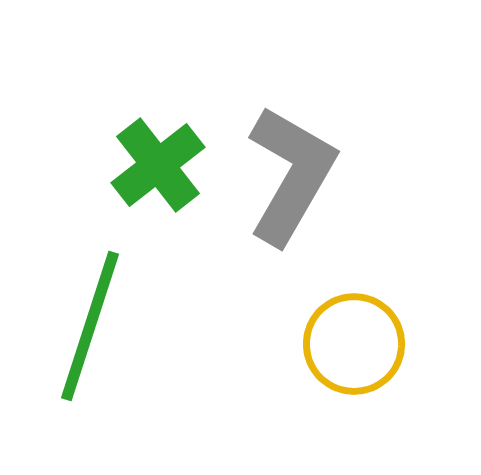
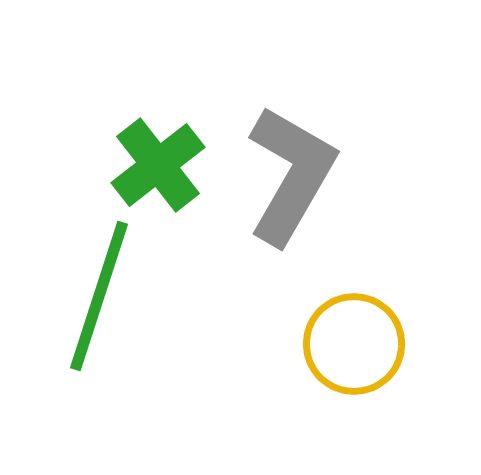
green line: moved 9 px right, 30 px up
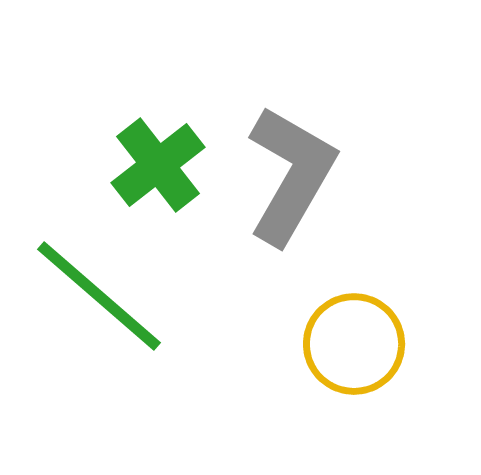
green line: rotated 67 degrees counterclockwise
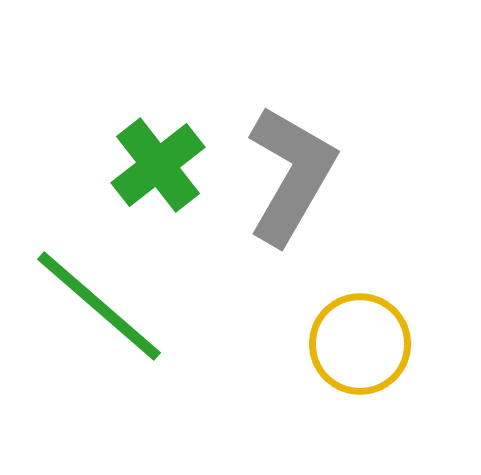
green line: moved 10 px down
yellow circle: moved 6 px right
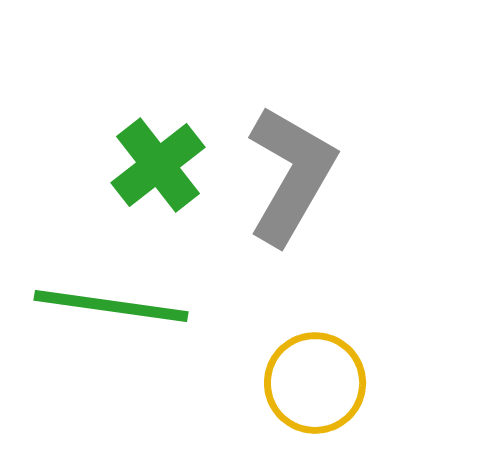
green line: moved 12 px right; rotated 33 degrees counterclockwise
yellow circle: moved 45 px left, 39 px down
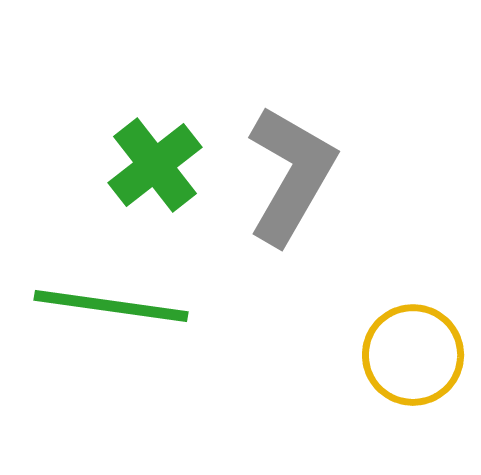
green cross: moved 3 px left
yellow circle: moved 98 px right, 28 px up
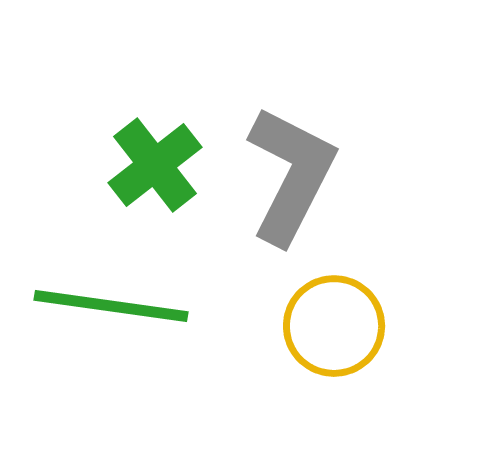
gray L-shape: rotated 3 degrees counterclockwise
yellow circle: moved 79 px left, 29 px up
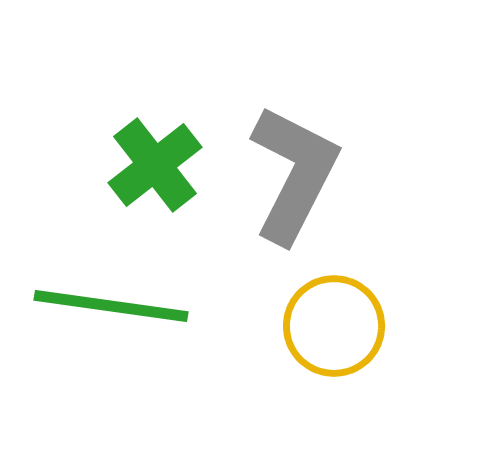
gray L-shape: moved 3 px right, 1 px up
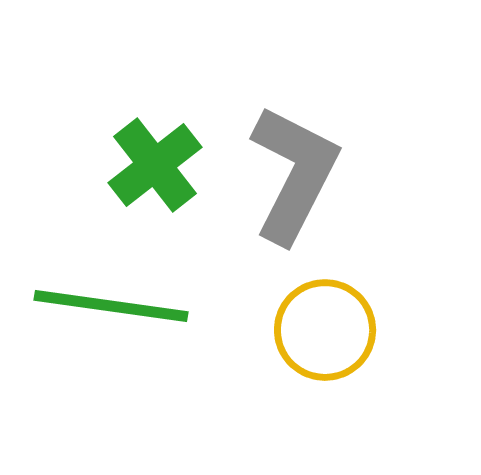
yellow circle: moved 9 px left, 4 px down
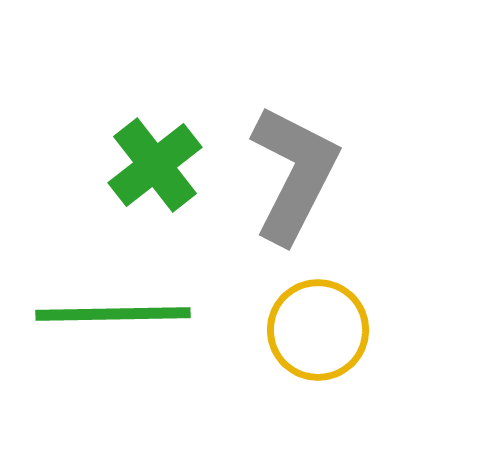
green line: moved 2 px right, 8 px down; rotated 9 degrees counterclockwise
yellow circle: moved 7 px left
